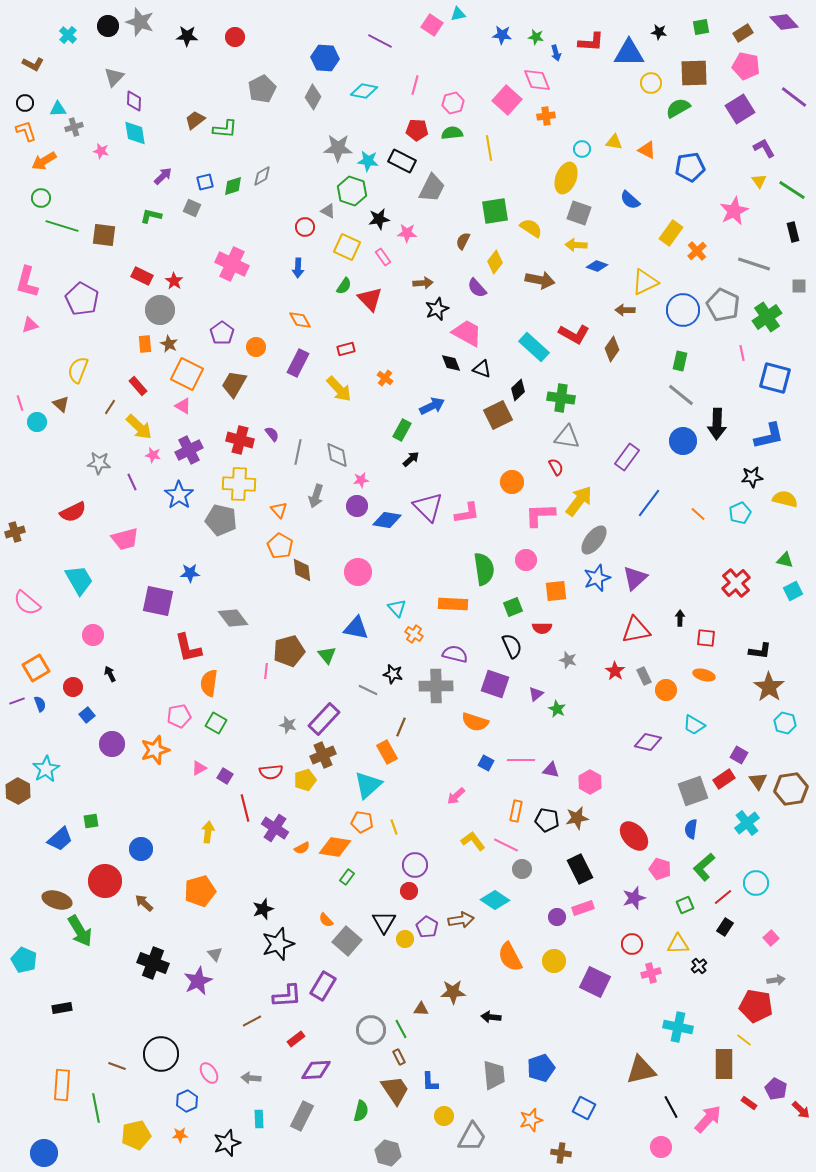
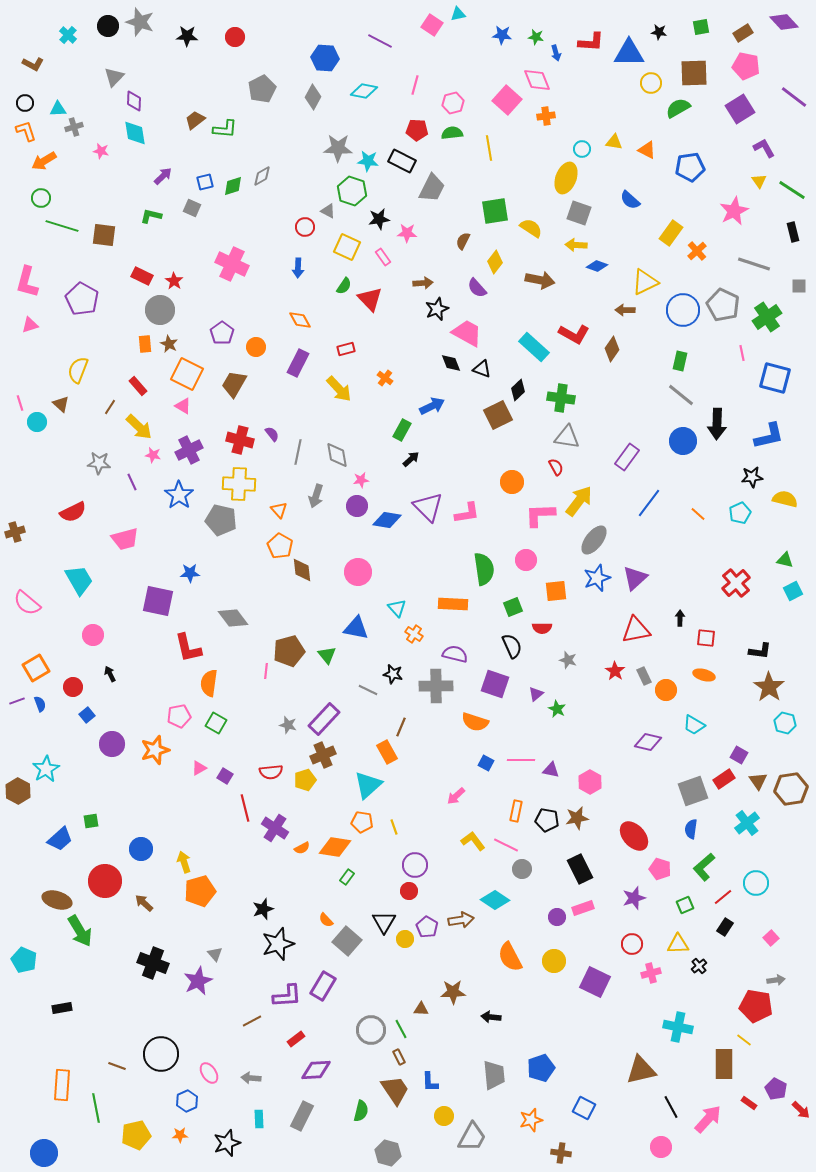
yellow arrow at (208, 832): moved 24 px left, 30 px down; rotated 25 degrees counterclockwise
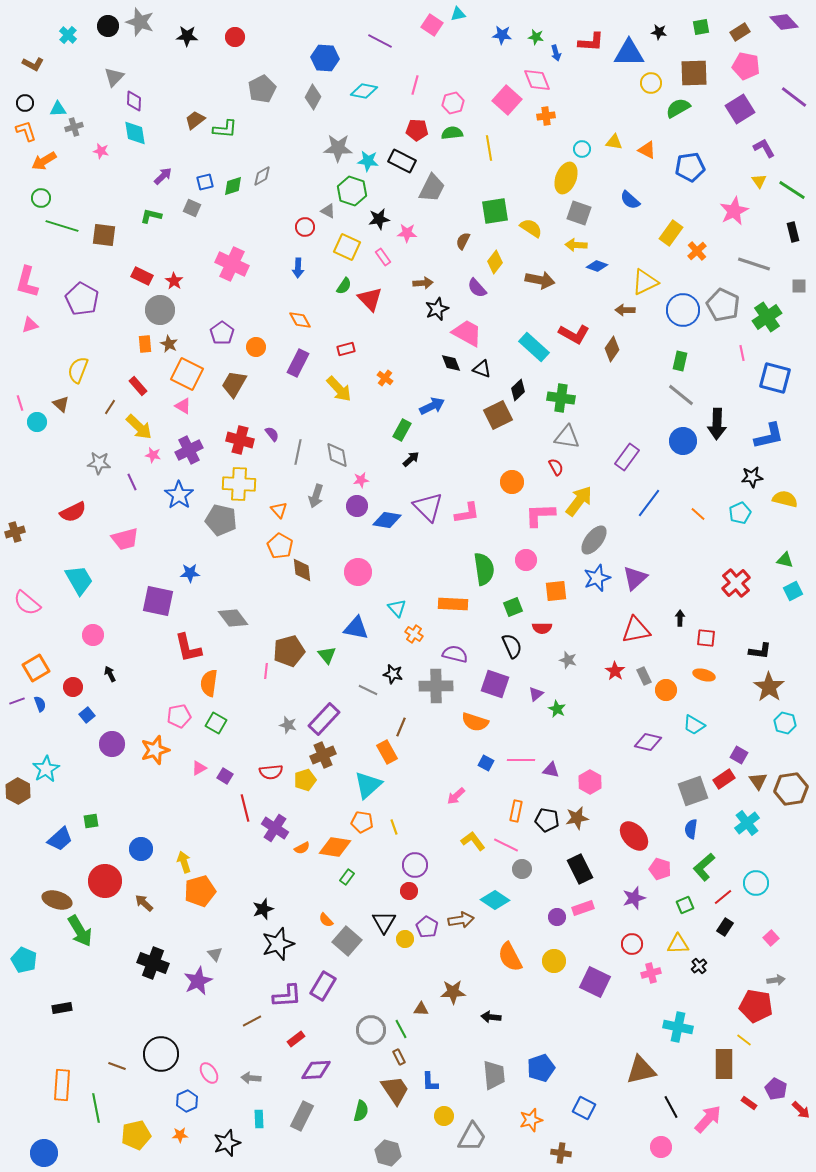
brown rectangle at (743, 33): moved 3 px left, 1 px up
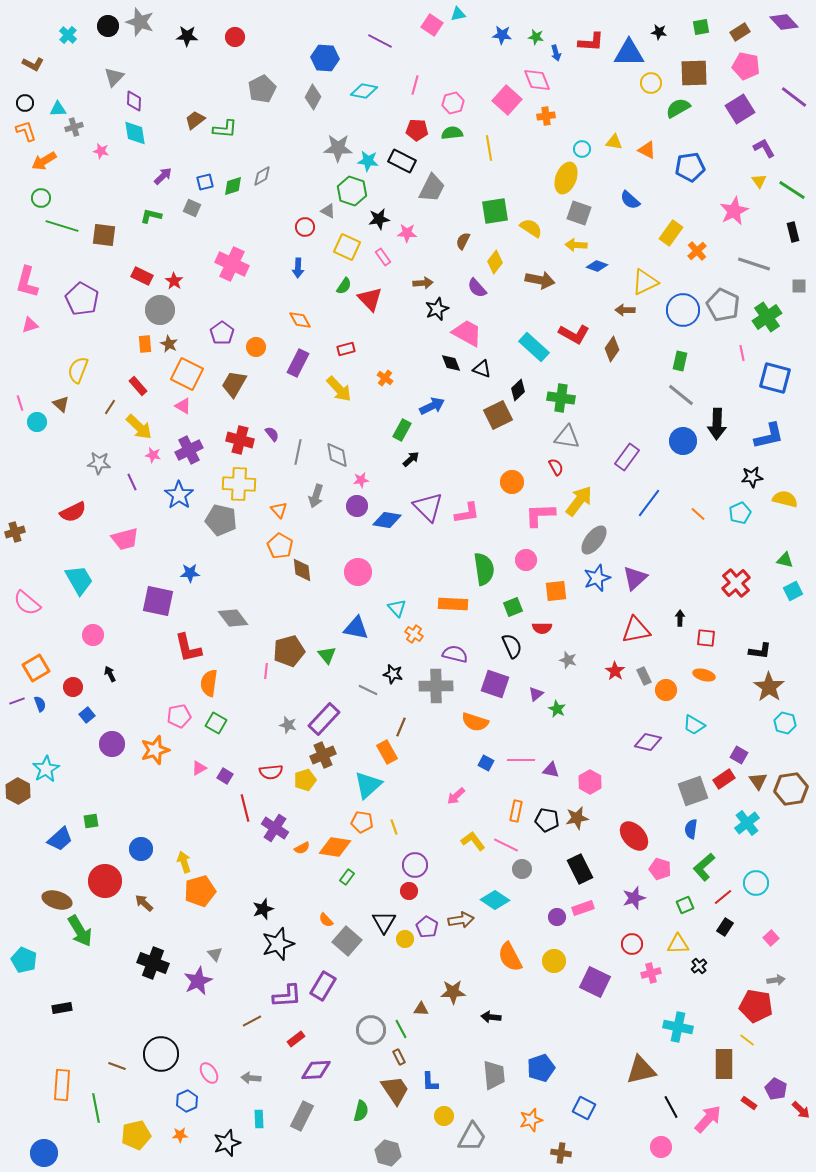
yellow line at (744, 1040): moved 3 px right
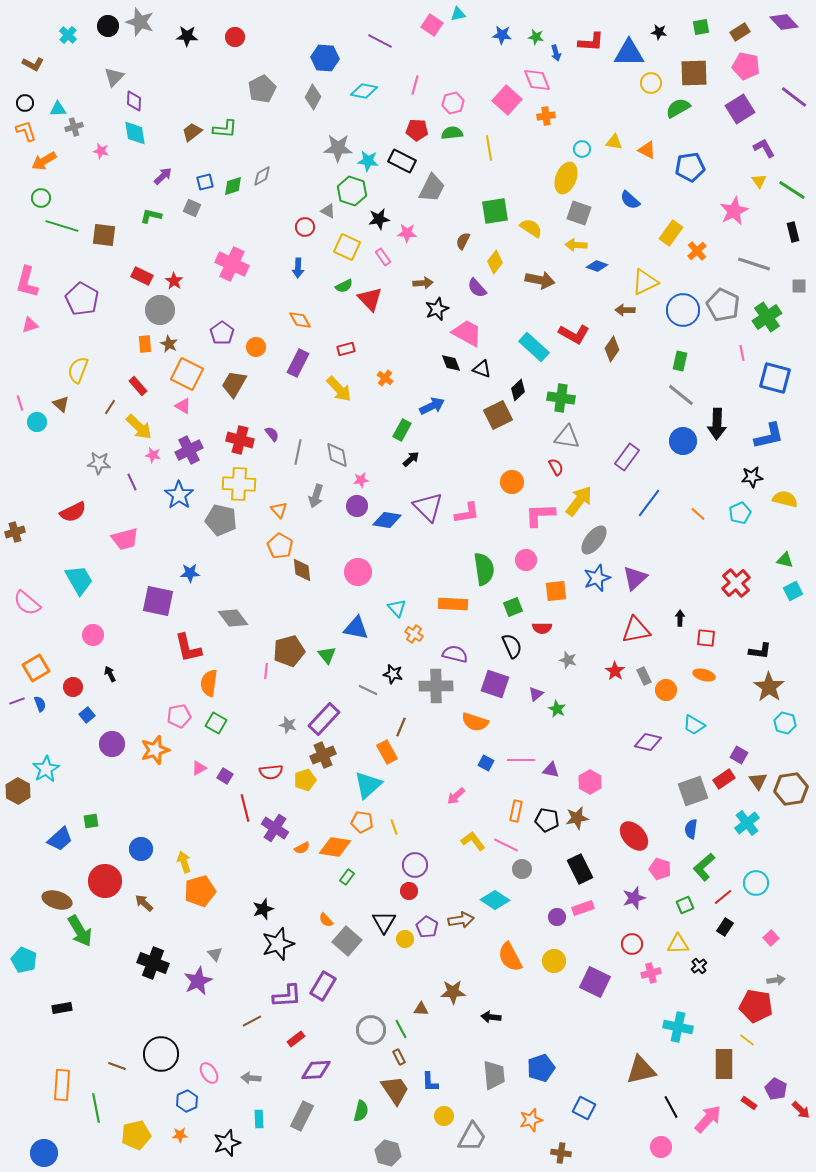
brown trapezoid at (195, 120): moved 3 px left, 12 px down
green semicircle at (344, 286): rotated 30 degrees clockwise
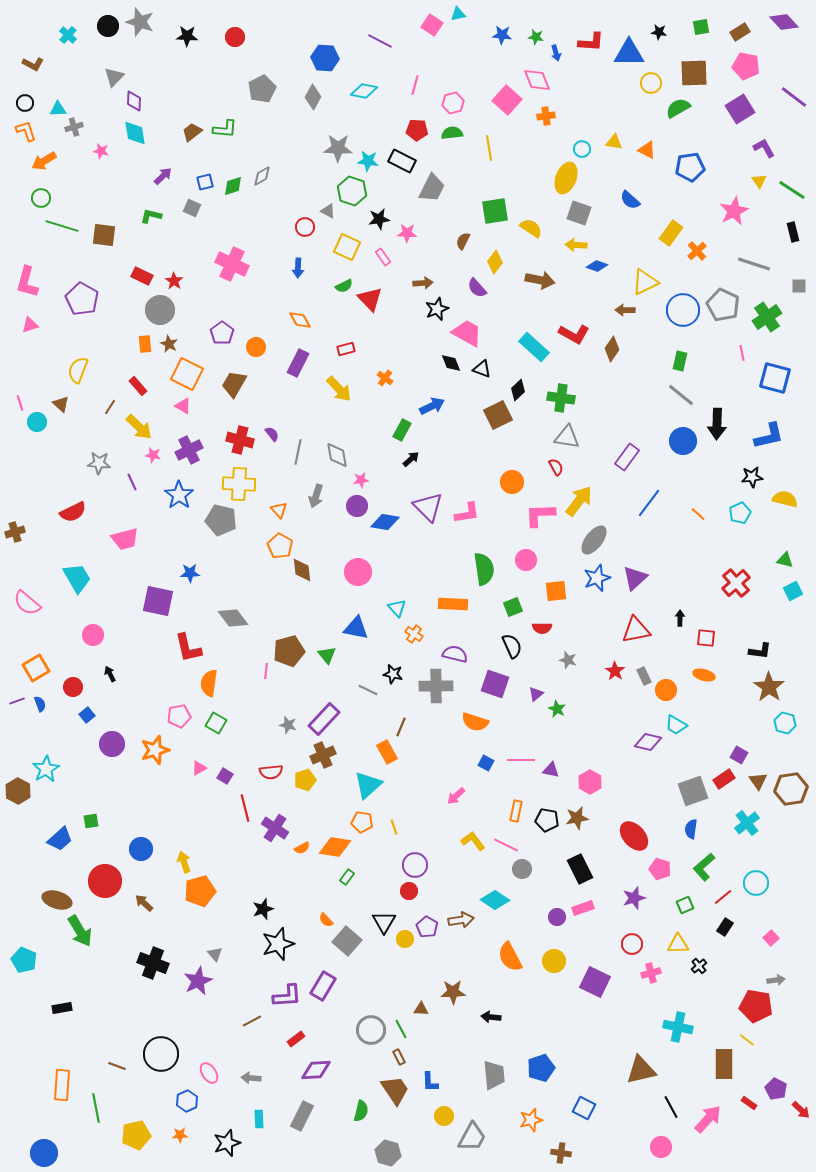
blue diamond at (387, 520): moved 2 px left, 2 px down
cyan trapezoid at (79, 580): moved 2 px left, 2 px up
cyan trapezoid at (694, 725): moved 18 px left
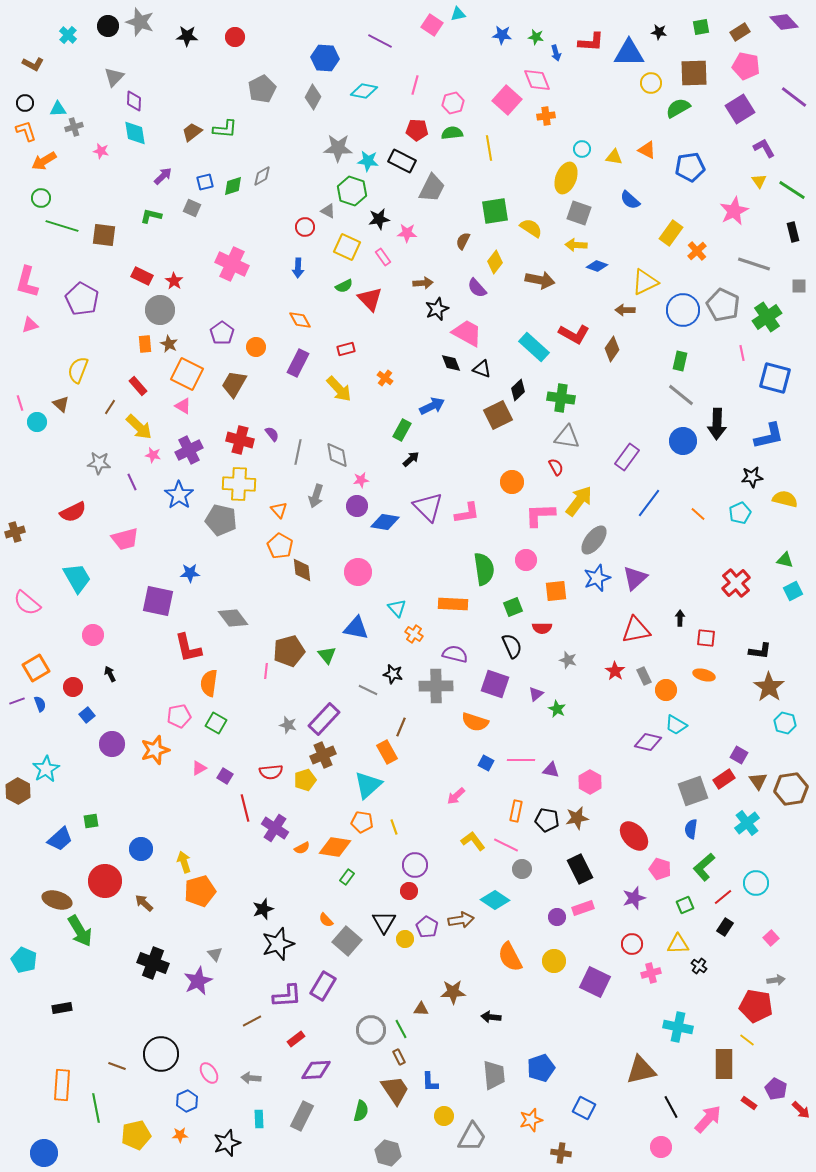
yellow triangle at (614, 142): moved 15 px down
black cross at (699, 966): rotated 14 degrees counterclockwise
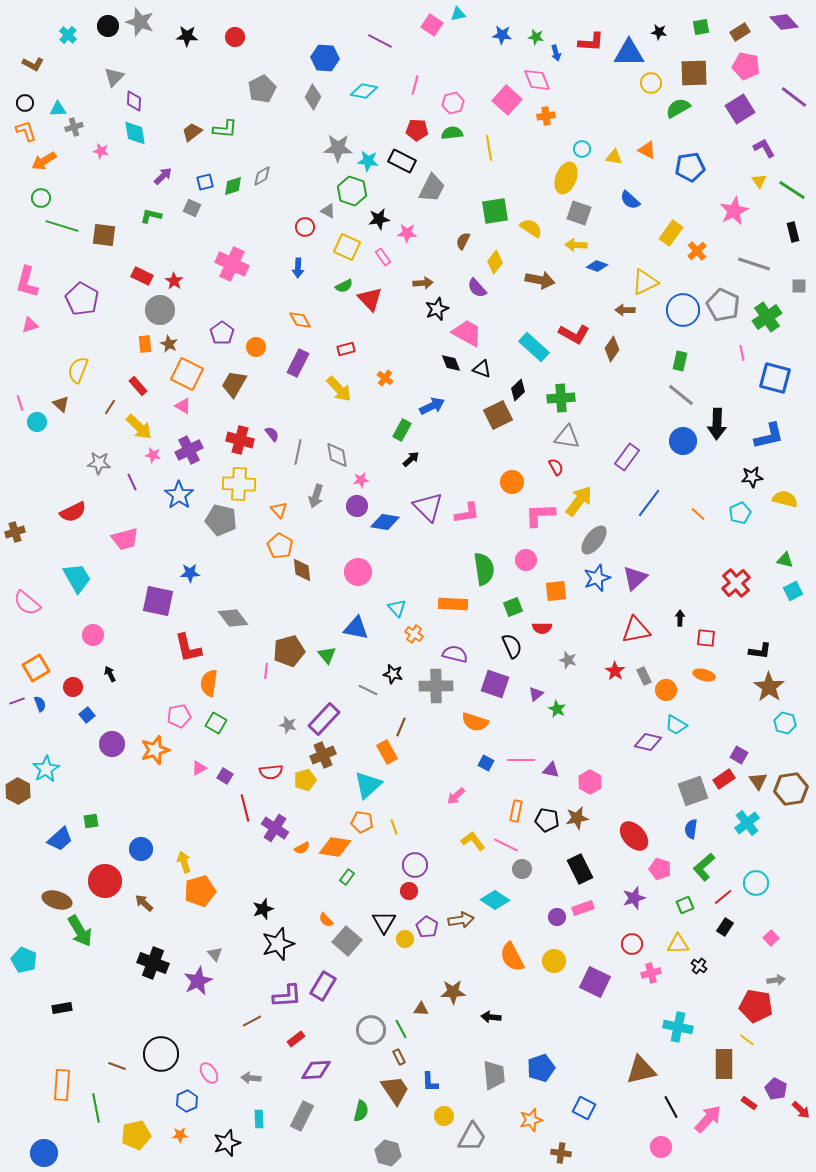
green cross at (561, 398): rotated 12 degrees counterclockwise
orange semicircle at (510, 957): moved 2 px right
